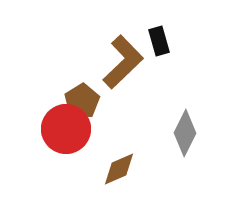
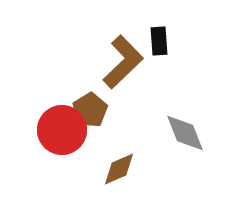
black rectangle: rotated 12 degrees clockwise
brown pentagon: moved 8 px right, 9 px down
red circle: moved 4 px left, 1 px down
gray diamond: rotated 48 degrees counterclockwise
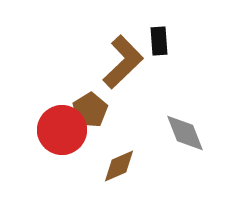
brown diamond: moved 3 px up
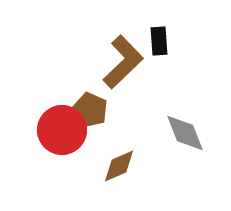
brown pentagon: rotated 16 degrees counterclockwise
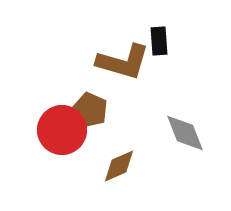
brown L-shape: rotated 60 degrees clockwise
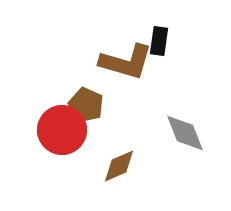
black rectangle: rotated 12 degrees clockwise
brown L-shape: moved 3 px right
brown pentagon: moved 4 px left, 5 px up
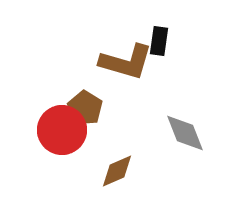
brown pentagon: moved 1 px left, 3 px down; rotated 8 degrees clockwise
brown diamond: moved 2 px left, 5 px down
